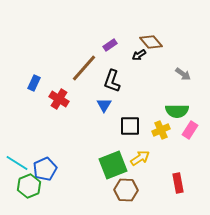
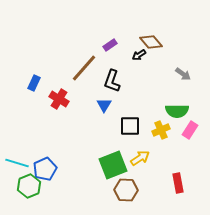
cyan line: rotated 15 degrees counterclockwise
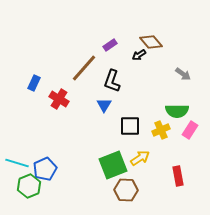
red rectangle: moved 7 px up
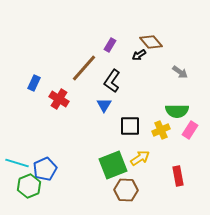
purple rectangle: rotated 24 degrees counterclockwise
gray arrow: moved 3 px left, 2 px up
black L-shape: rotated 15 degrees clockwise
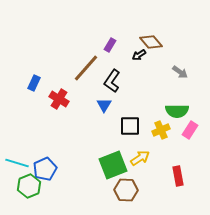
brown line: moved 2 px right
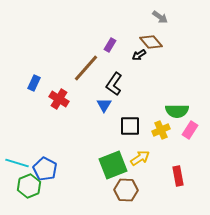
gray arrow: moved 20 px left, 55 px up
black L-shape: moved 2 px right, 3 px down
blue pentagon: rotated 20 degrees counterclockwise
